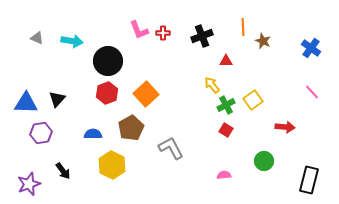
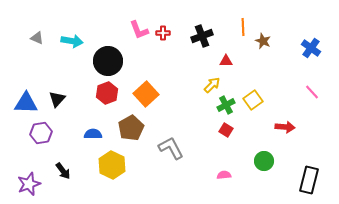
yellow arrow: rotated 84 degrees clockwise
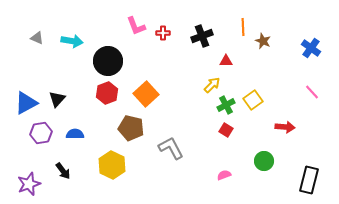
pink L-shape: moved 3 px left, 4 px up
blue triangle: rotated 30 degrees counterclockwise
brown pentagon: rotated 30 degrees counterclockwise
blue semicircle: moved 18 px left
pink semicircle: rotated 16 degrees counterclockwise
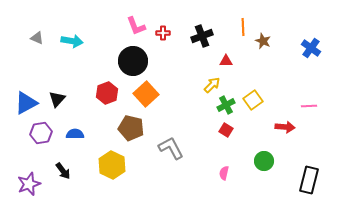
black circle: moved 25 px right
pink line: moved 3 px left, 14 px down; rotated 49 degrees counterclockwise
pink semicircle: moved 2 px up; rotated 56 degrees counterclockwise
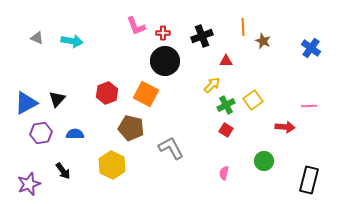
black circle: moved 32 px right
orange square: rotated 20 degrees counterclockwise
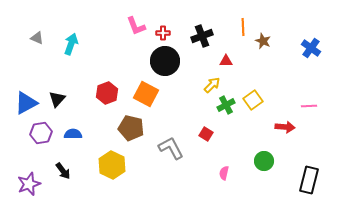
cyan arrow: moved 1 px left, 3 px down; rotated 80 degrees counterclockwise
red square: moved 20 px left, 4 px down
blue semicircle: moved 2 px left
